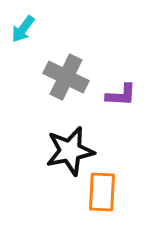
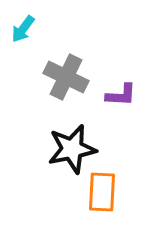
black star: moved 2 px right, 2 px up
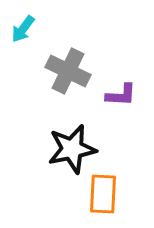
gray cross: moved 2 px right, 6 px up
orange rectangle: moved 1 px right, 2 px down
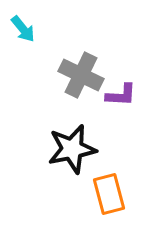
cyan arrow: rotated 76 degrees counterclockwise
gray cross: moved 13 px right, 4 px down
orange rectangle: moved 6 px right; rotated 18 degrees counterclockwise
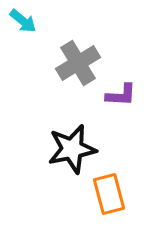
cyan arrow: moved 8 px up; rotated 12 degrees counterclockwise
gray cross: moved 3 px left, 12 px up; rotated 33 degrees clockwise
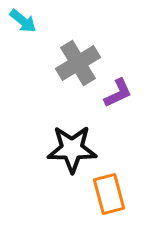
purple L-shape: moved 3 px left, 2 px up; rotated 28 degrees counterclockwise
black star: rotated 12 degrees clockwise
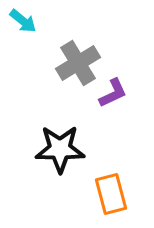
purple L-shape: moved 5 px left
black star: moved 12 px left
orange rectangle: moved 2 px right
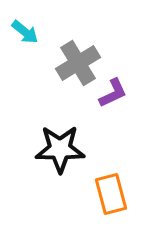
cyan arrow: moved 2 px right, 11 px down
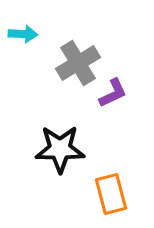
cyan arrow: moved 2 px left, 2 px down; rotated 36 degrees counterclockwise
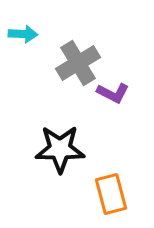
purple L-shape: rotated 52 degrees clockwise
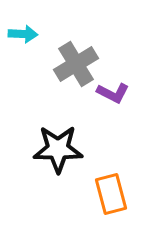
gray cross: moved 2 px left, 1 px down
black star: moved 2 px left
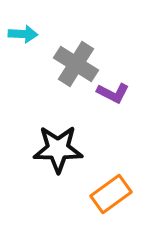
gray cross: rotated 27 degrees counterclockwise
orange rectangle: rotated 69 degrees clockwise
